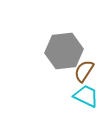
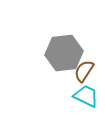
gray hexagon: moved 2 px down
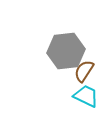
gray hexagon: moved 2 px right, 2 px up
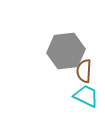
brown semicircle: rotated 30 degrees counterclockwise
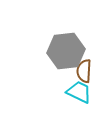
cyan trapezoid: moved 7 px left, 4 px up
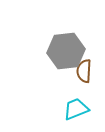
cyan trapezoid: moved 3 px left, 17 px down; rotated 48 degrees counterclockwise
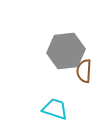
cyan trapezoid: moved 21 px left; rotated 40 degrees clockwise
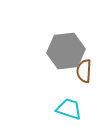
cyan trapezoid: moved 14 px right
